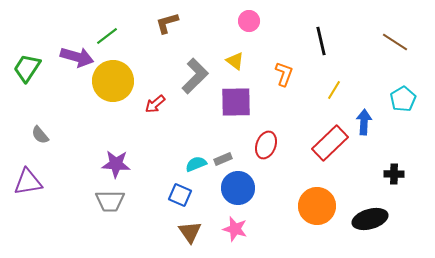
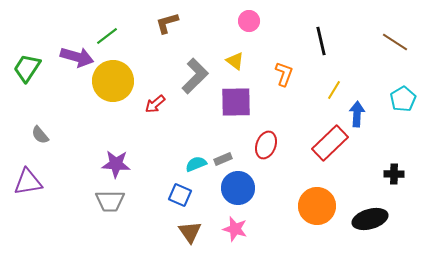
blue arrow: moved 7 px left, 8 px up
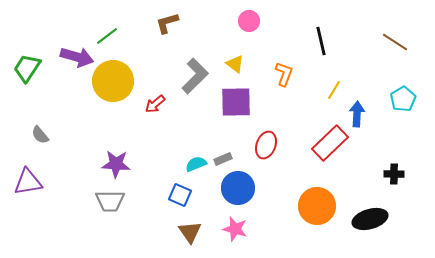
yellow triangle: moved 3 px down
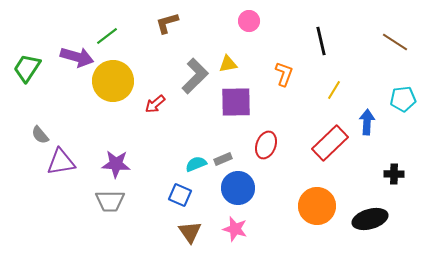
yellow triangle: moved 7 px left; rotated 48 degrees counterclockwise
cyan pentagon: rotated 25 degrees clockwise
blue arrow: moved 10 px right, 8 px down
purple triangle: moved 33 px right, 20 px up
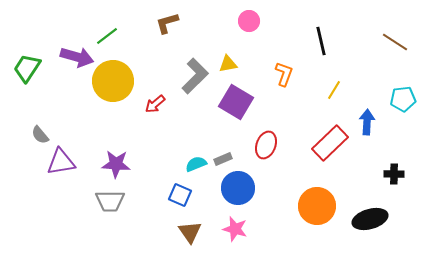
purple square: rotated 32 degrees clockwise
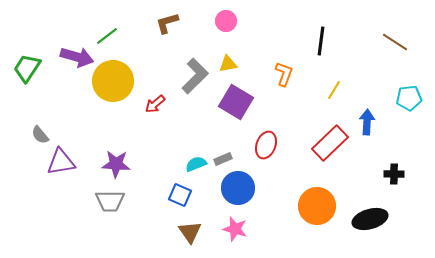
pink circle: moved 23 px left
black line: rotated 20 degrees clockwise
cyan pentagon: moved 6 px right, 1 px up
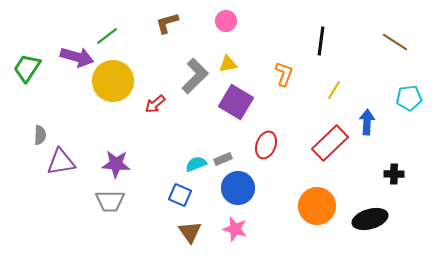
gray semicircle: rotated 138 degrees counterclockwise
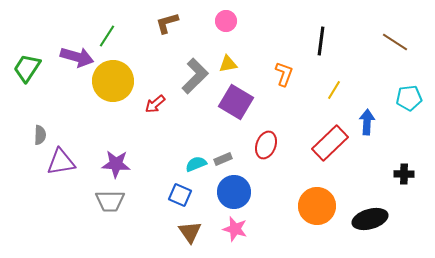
green line: rotated 20 degrees counterclockwise
black cross: moved 10 px right
blue circle: moved 4 px left, 4 px down
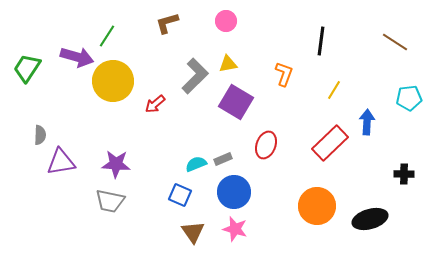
gray trapezoid: rotated 12 degrees clockwise
brown triangle: moved 3 px right
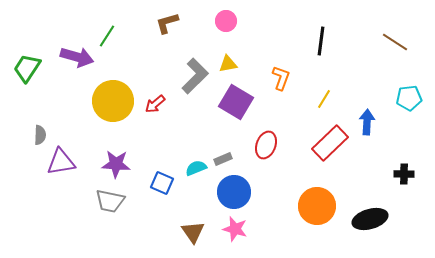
orange L-shape: moved 3 px left, 4 px down
yellow circle: moved 20 px down
yellow line: moved 10 px left, 9 px down
cyan semicircle: moved 4 px down
blue square: moved 18 px left, 12 px up
